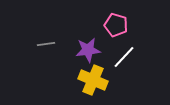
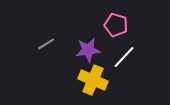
gray line: rotated 24 degrees counterclockwise
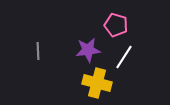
gray line: moved 8 px left, 7 px down; rotated 60 degrees counterclockwise
white line: rotated 10 degrees counterclockwise
yellow cross: moved 4 px right, 3 px down; rotated 8 degrees counterclockwise
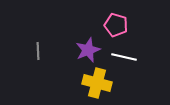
purple star: rotated 15 degrees counterclockwise
white line: rotated 70 degrees clockwise
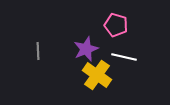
purple star: moved 2 px left, 1 px up
yellow cross: moved 8 px up; rotated 20 degrees clockwise
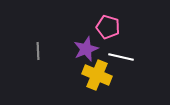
pink pentagon: moved 8 px left, 2 px down
white line: moved 3 px left
yellow cross: rotated 12 degrees counterclockwise
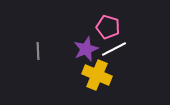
white line: moved 7 px left, 8 px up; rotated 40 degrees counterclockwise
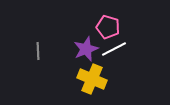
yellow cross: moved 5 px left, 4 px down
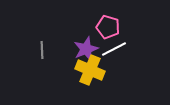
gray line: moved 4 px right, 1 px up
yellow cross: moved 2 px left, 9 px up
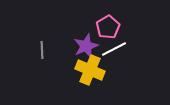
pink pentagon: rotated 25 degrees clockwise
purple star: moved 3 px up
